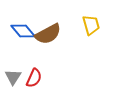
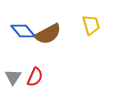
red semicircle: moved 1 px right, 1 px up
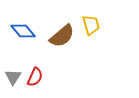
brown semicircle: moved 14 px right, 2 px down; rotated 12 degrees counterclockwise
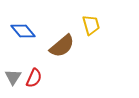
brown semicircle: moved 10 px down
red semicircle: moved 1 px left, 1 px down
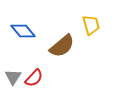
red semicircle: rotated 18 degrees clockwise
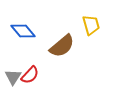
red semicircle: moved 4 px left, 3 px up
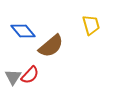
brown semicircle: moved 11 px left
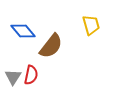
brown semicircle: rotated 12 degrees counterclockwise
red semicircle: moved 1 px right; rotated 30 degrees counterclockwise
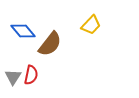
yellow trapezoid: rotated 60 degrees clockwise
brown semicircle: moved 1 px left, 2 px up
